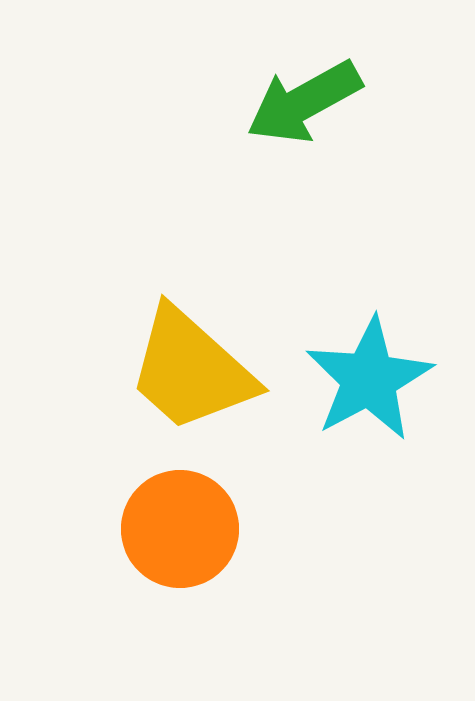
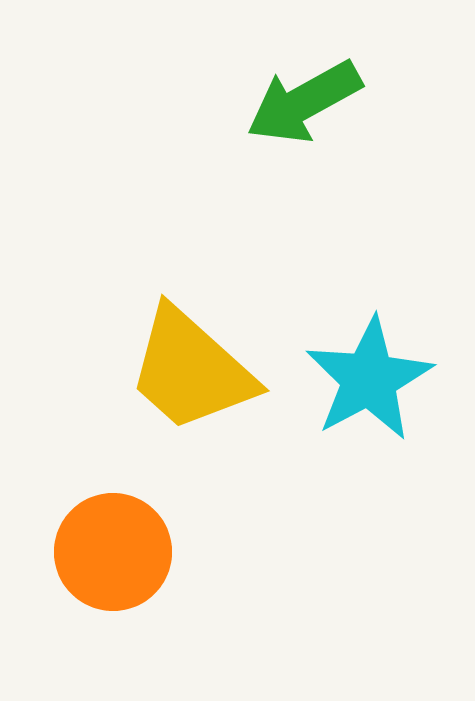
orange circle: moved 67 px left, 23 px down
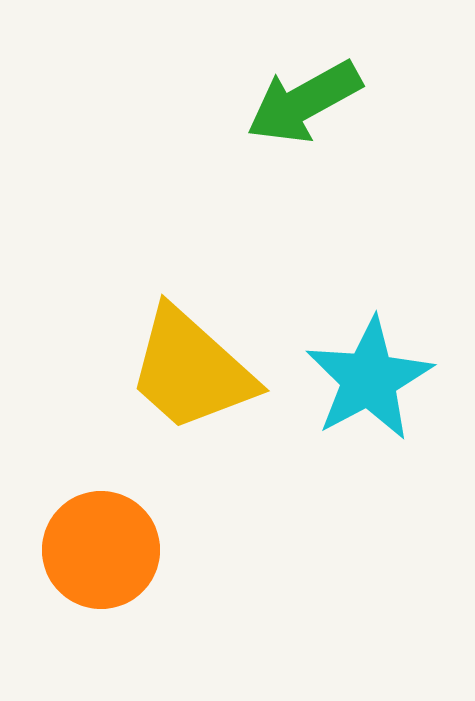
orange circle: moved 12 px left, 2 px up
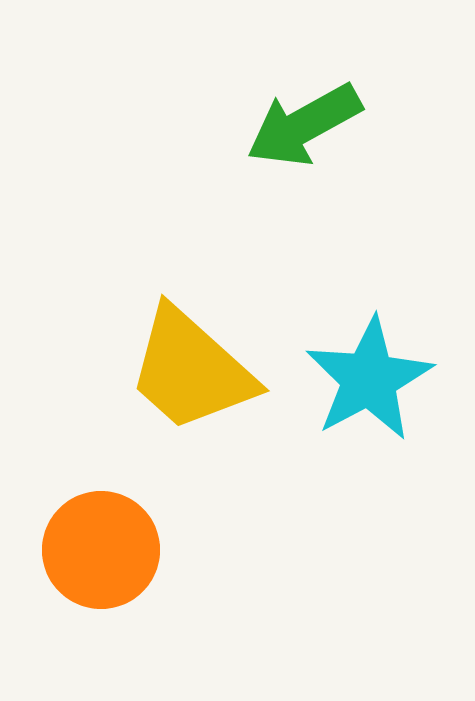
green arrow: moved 23 px down
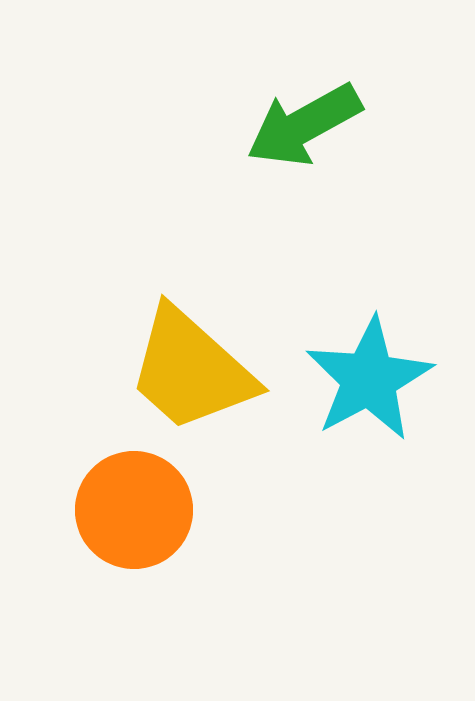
orange circle: moved 33 px right, 40 px up
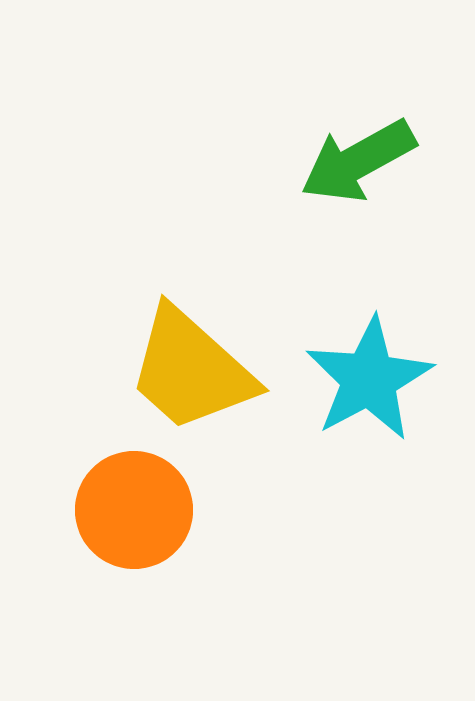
green arrow: moved 54 px right, 36 px down
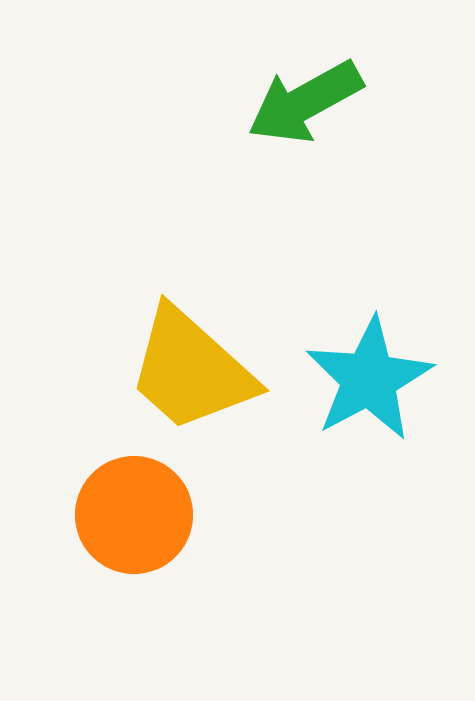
green arrow: moved 53 px left, 59 px up
orange circle: moved 5 px down
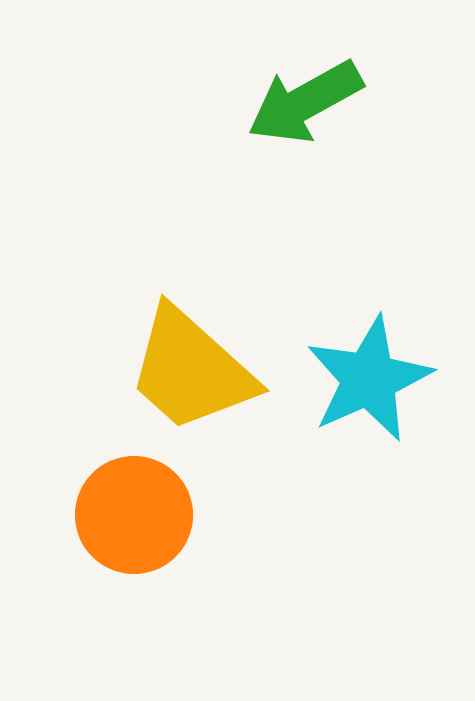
cyan star: rotated 4 degrees clockwise
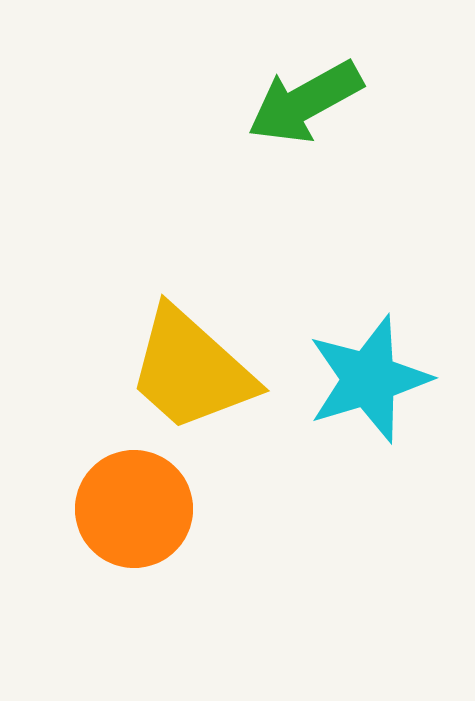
cyan star: rotated 7 degrees clockwise
orange circle: moved 6 px up
